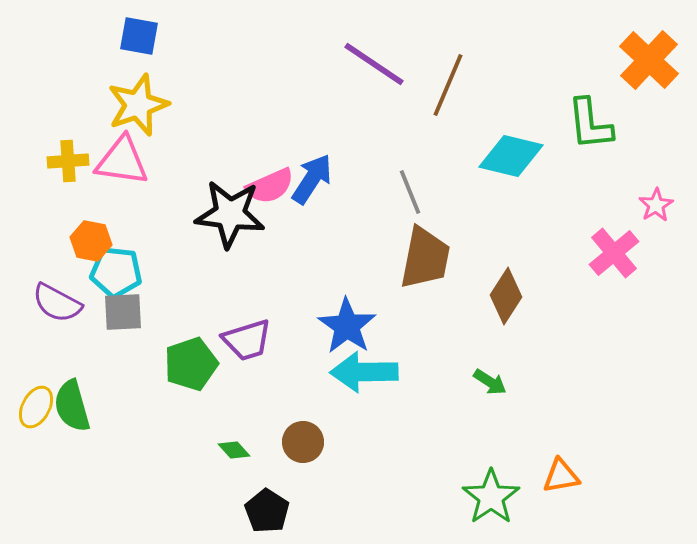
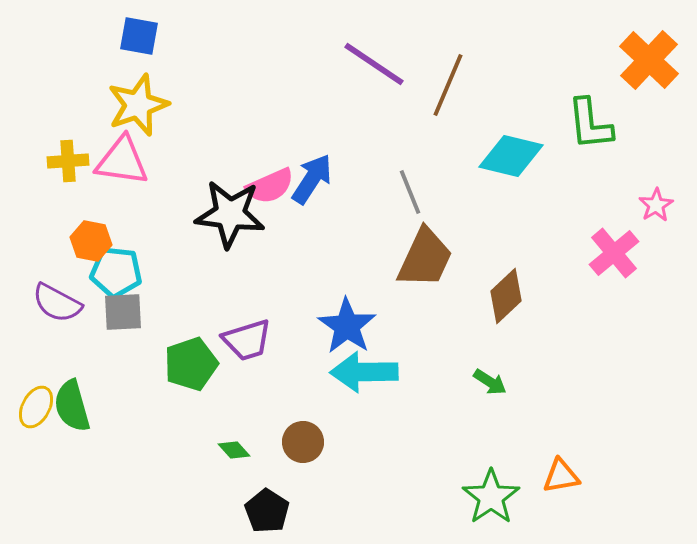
brown trapezoid: rotated 14 degrees clockwise
brown diamond: rotated 14 degrees clockwise
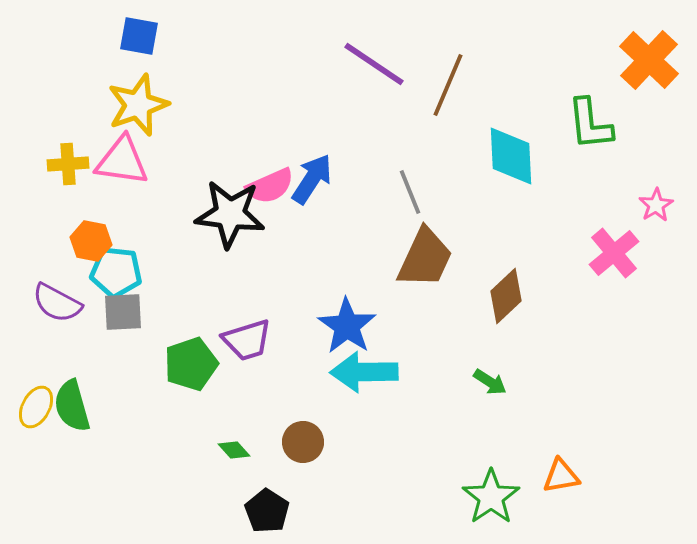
cyan diamond: rotated 74 degrees clockwise
yellow cross: moved 3 px down
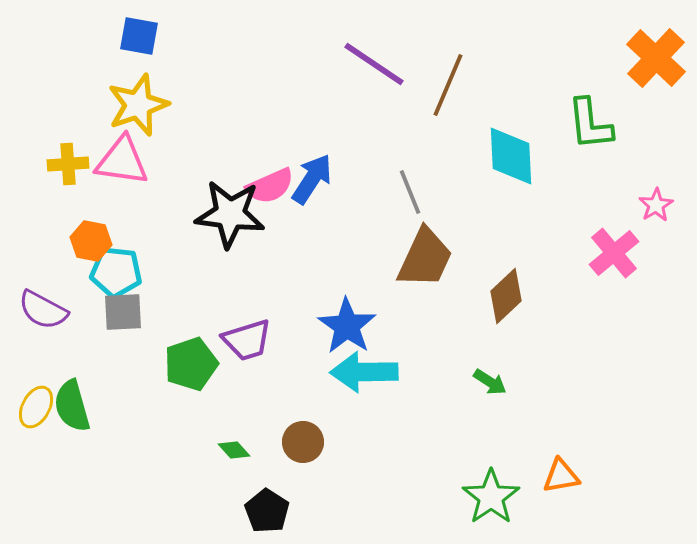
orange cross: moved 7 px right, 2 px up
purple semicircle: moved 14 px left, 7 px down
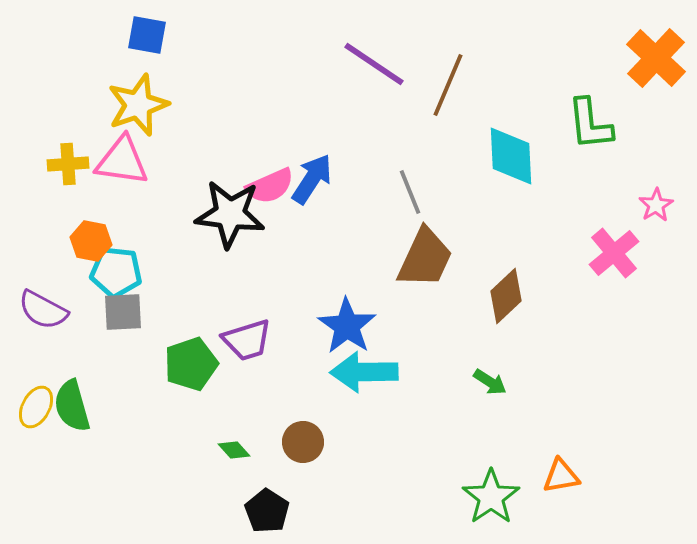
blue square: moved 8 px right, 1 px up
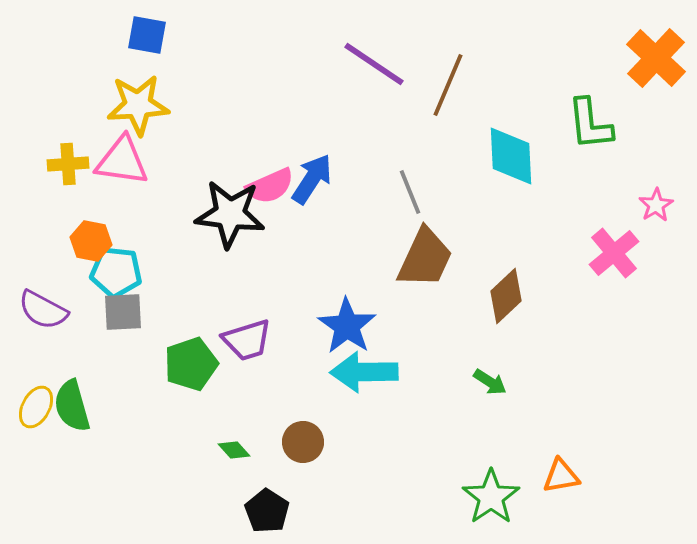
yellow star: rotated 16 degrees clockwise
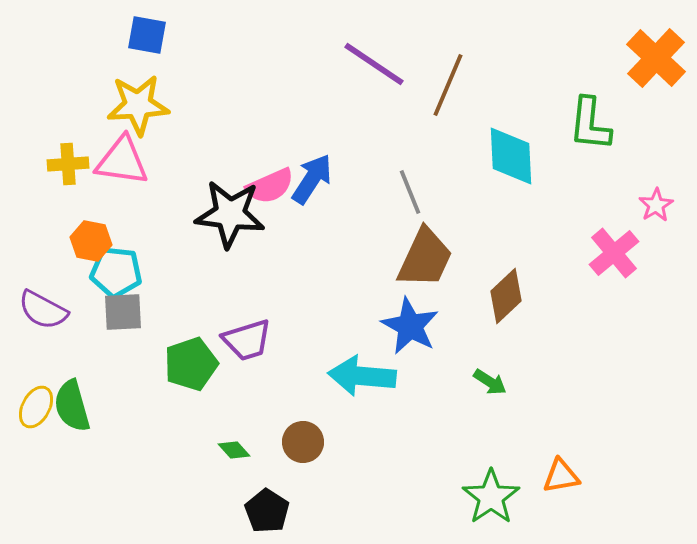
green L-shape: rotated 12 degrees clockwise
blue star: moved 63 px right; rotated 6 degrees counterclockwise
cyan arrow: moved 2 px left, 4 px down; rotated 6 degrees clockwise
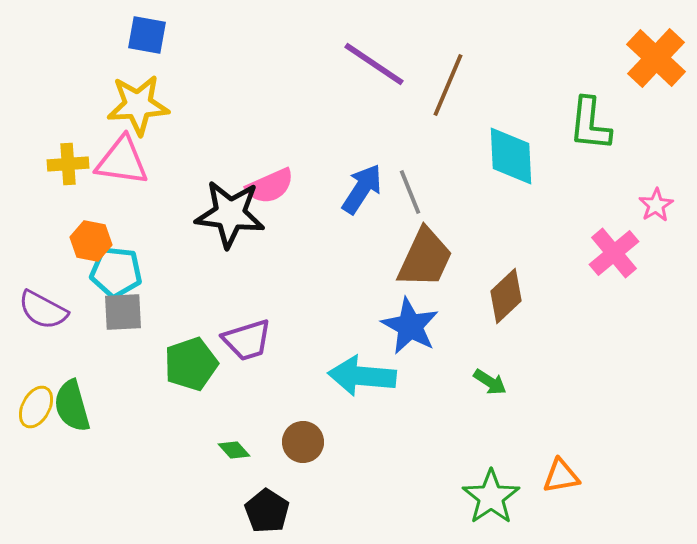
blue arrow: moved 50 px right, 10 px down
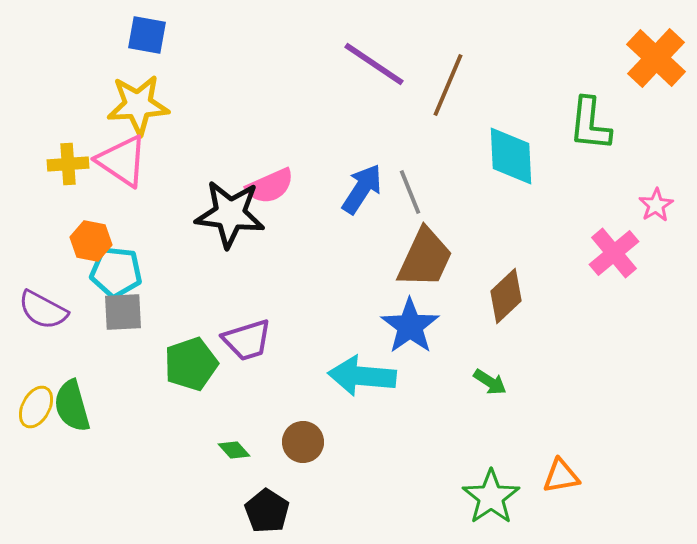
pink triangle: rotated 26 degrees clockwise
blue star: rotated 8 degrees clockwise
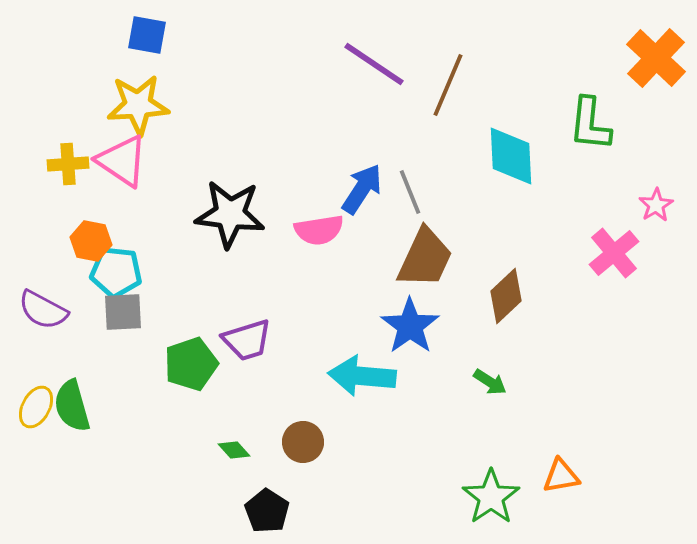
pink semicircle: moved 49 px right, 44 px down; rotated 15 degrees clockwise
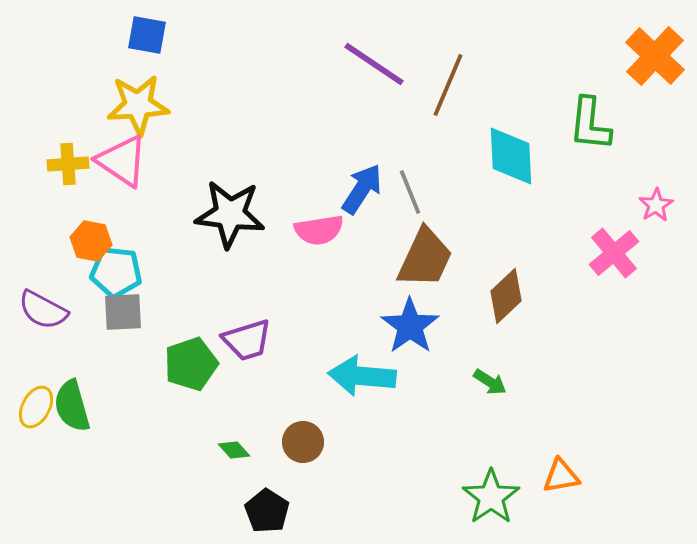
orange cross: moved 1 px left, 2 px up
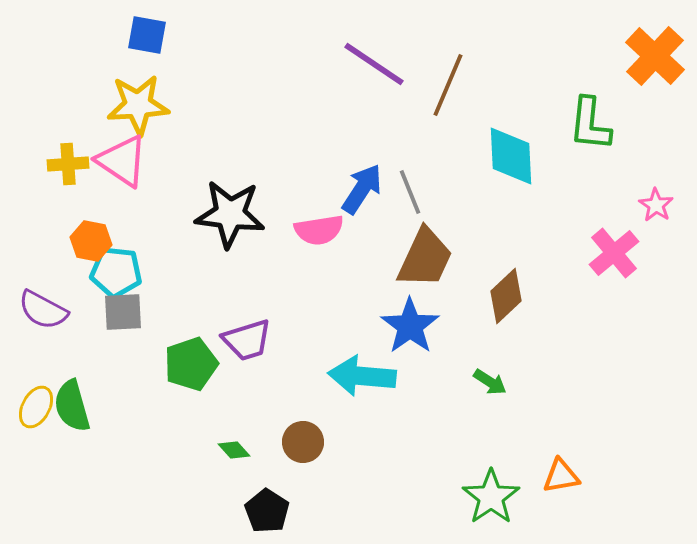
pink star: rotated 8 degrees counterclockwise
